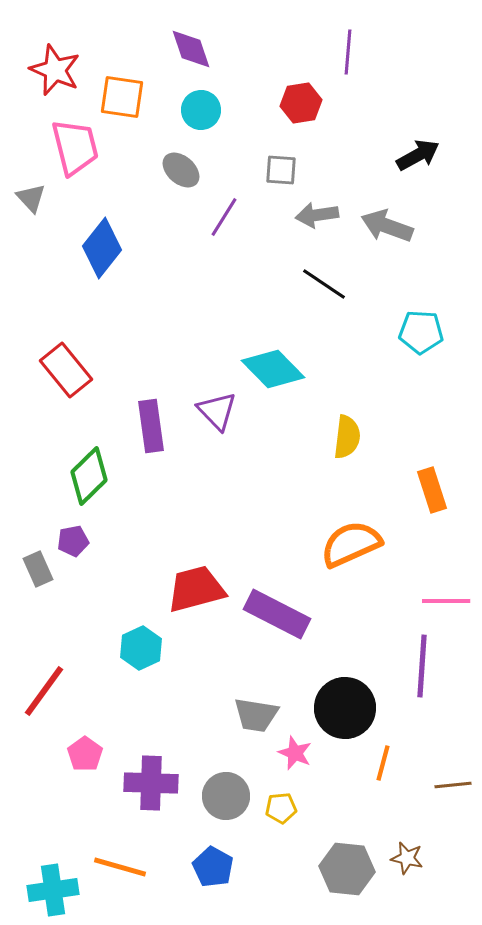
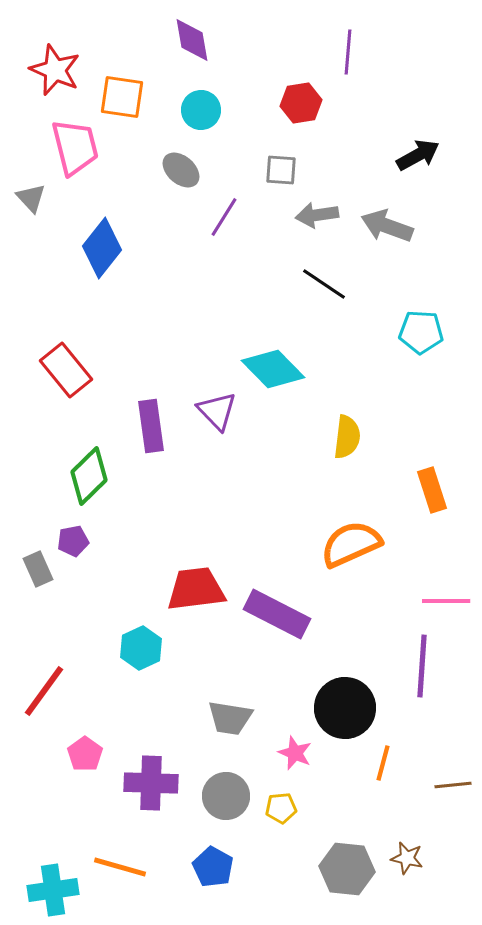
purple diamond at (191, 49): moved 1 px right, 9 px up; rotated 9 degrees clockwise
red trapezoid at (196, 589): rotated 8 degrees clockwise
gray trapezoid at (256, 715): moved 26 px left, 3 px down
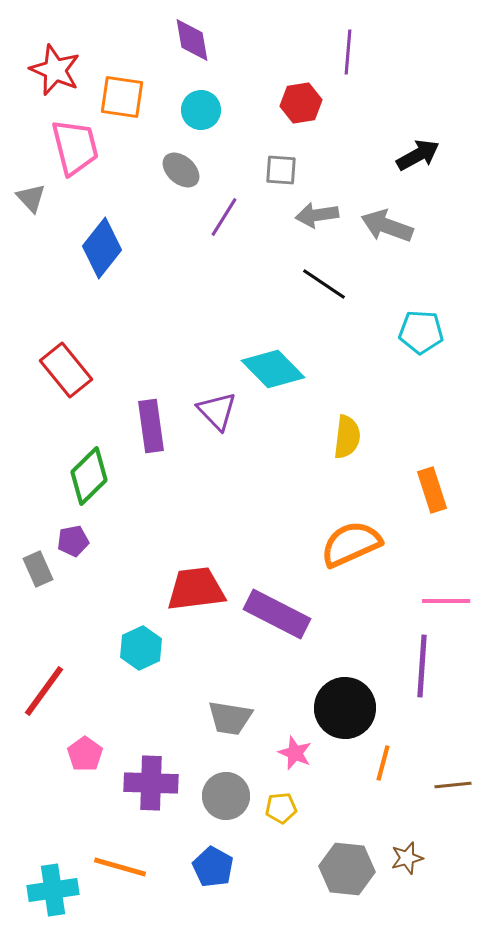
brown star at (407, 858): rotated 28 degrees counterclockwise
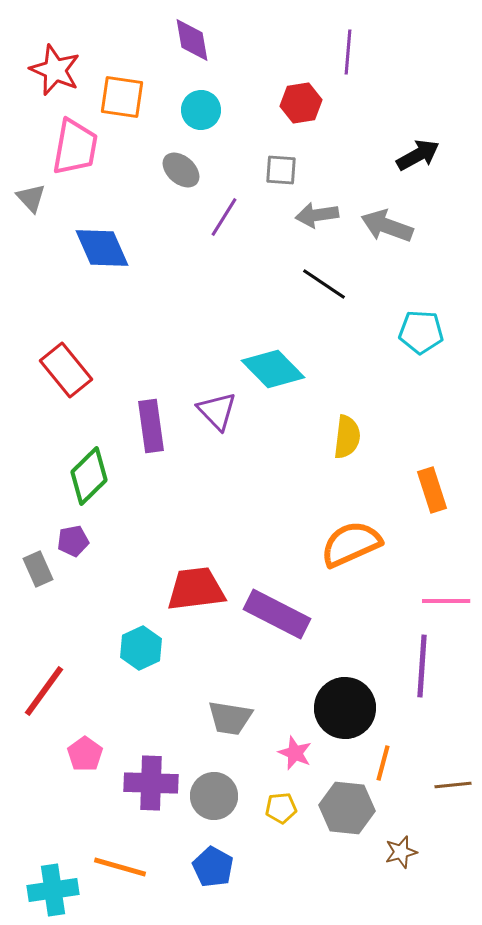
pink trapezoid at (75, 147): rotated 24 degrees clockwise
blue diamond at (102, 248): rotated 62 degrees counterclockwise
gray circle at (226, 796): moved 12 px left
brown star at (407, 858): moved 6 px left, 6 px up
gray hexagon at (347, 869): moved 61 px up
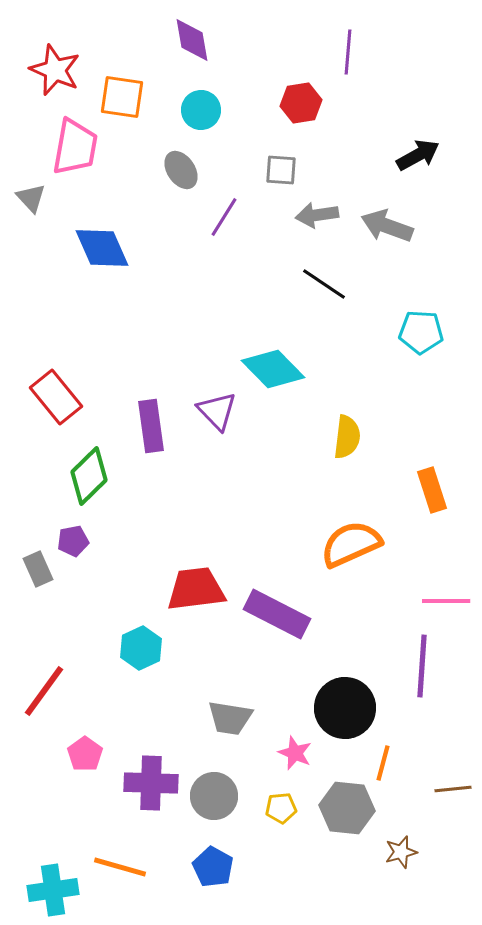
gray ellipse at (181, 170): rotated 15 degrees clockwise
red rectangle at (66, 370): moved 10 px left, 27 px down
brown line at (453, 785): moved 4 px down
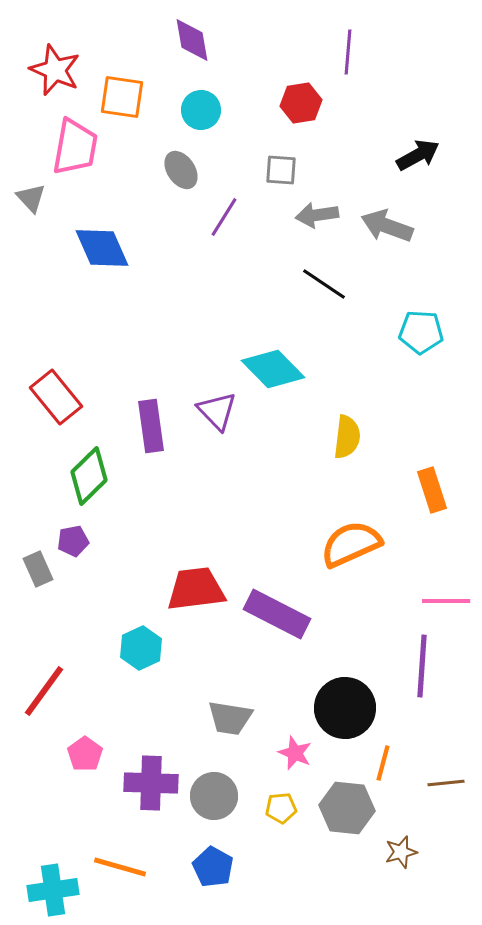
brown line at (453, 789): moved 7 px left, 6 px up
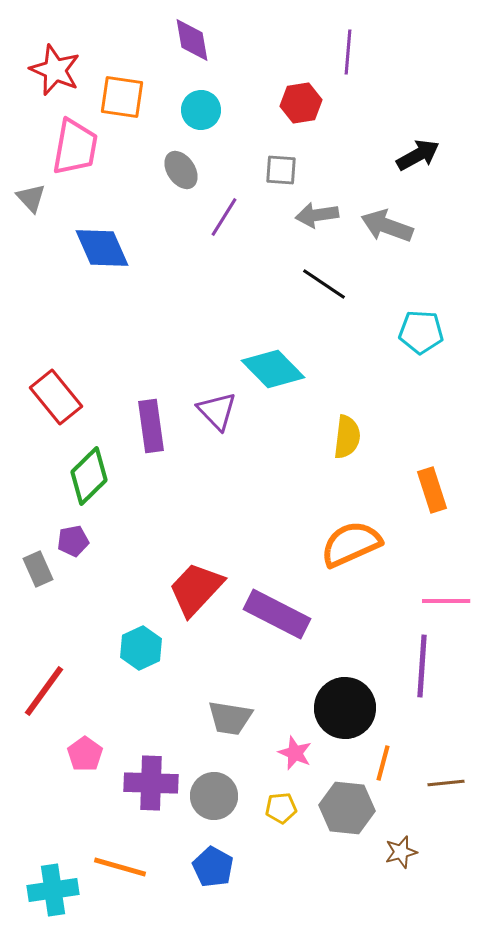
red trapezoid at (196, 589): rotated 40 degrees counterclockwise
